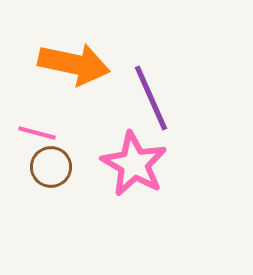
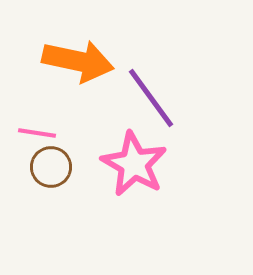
orange arrow: moved 4 px right, 3 px up
purple line: rotated 12 degrees counterclockwise
pink line: rotated 6 degrees counterclockwise
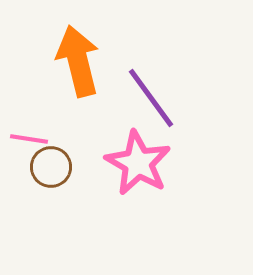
orange arrow: rotated 116 degrees counterclockwise
pink line: moved 8 px left, 6 px down
pink star: moved 4 px right, 1 px up
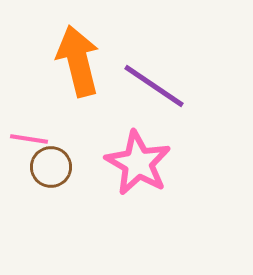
purple line: moved 3 px right, 12 px up; rotated 20 degrees counterclockwise
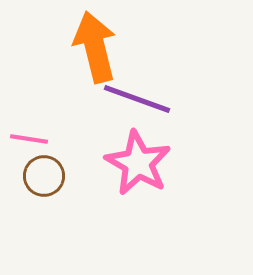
orange arrow: moved 17 px right, 14 px up
purple line: moved 17 px left, 13 px down; rotated 14 degrees counterclockwise
brown circle: moved 7 px left, 9 px down
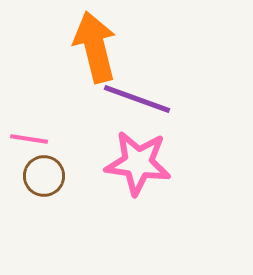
pink star: rotated 22 degrees counterclockwise
